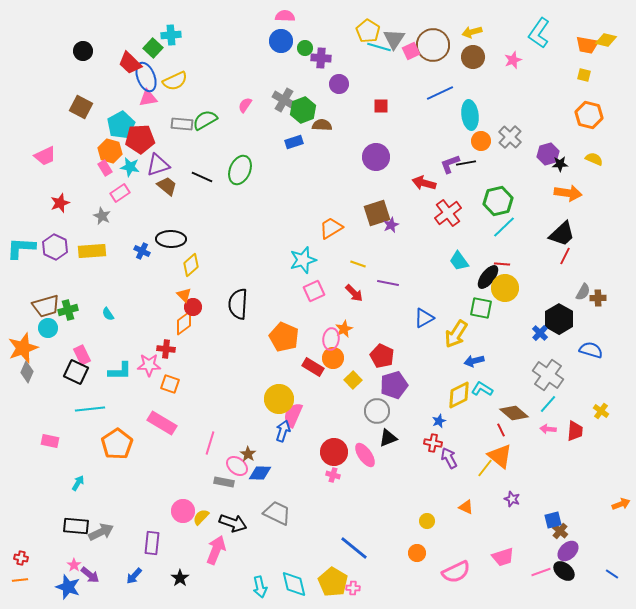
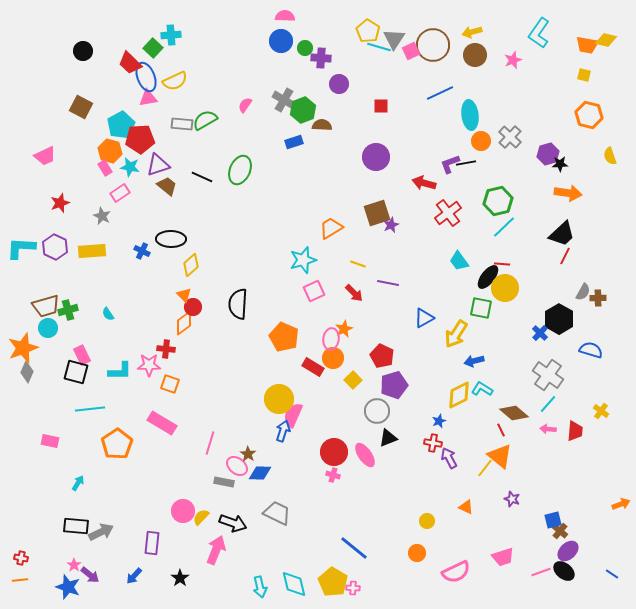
brown circle at (473, 57): moved 2 px right, 2 px up
yellow semicircle at (594, 159): moved 16 px right, 3 px up; rotated 132 degrees counterclockwise
black square at (76, 372): rotated 10 degrees counterclockwise
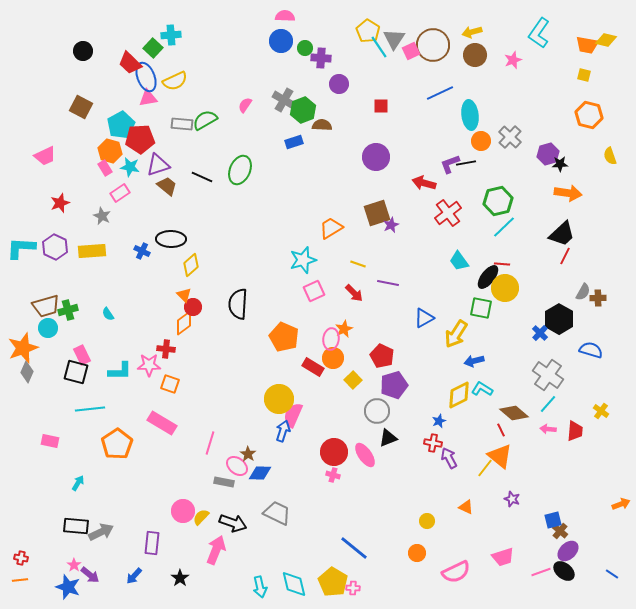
cyan line at (379, 47): rotated 40 degrees clockwise
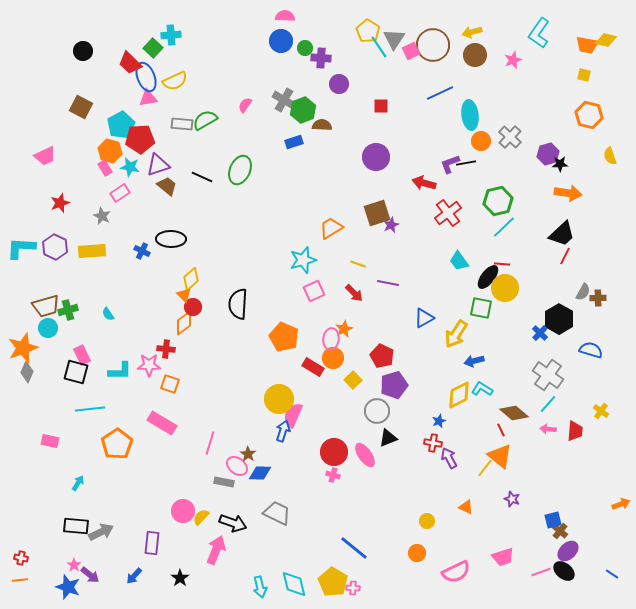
yellow diamond at (191, 265): moved 14 px down
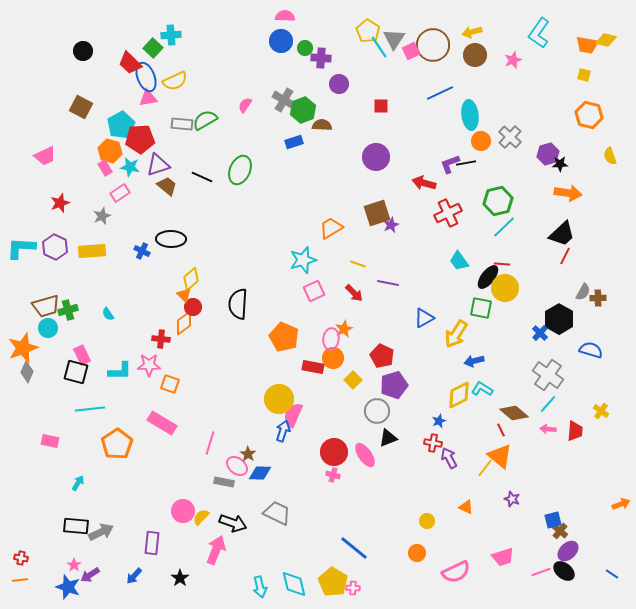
red cross at (448, 213): rotated 12 degrees clockwise
gray star at (102, 216): rotated 24 degrees clockwise
red cross at (166, 349): moved 5 px left, 10 px up
red rectangle at (313, 367): rotated 20 degrees counterclockwise
purple arrow at (90, 575): rotated 108 degrees clockwise
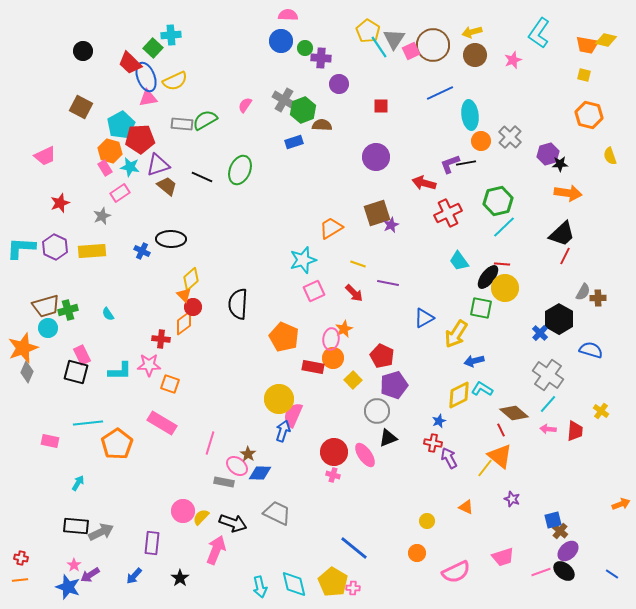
pink semicircle at (285, 16): moved 3 px right, 1 px up
cyan line at (90, 409): moved 2 px left, 14 px down
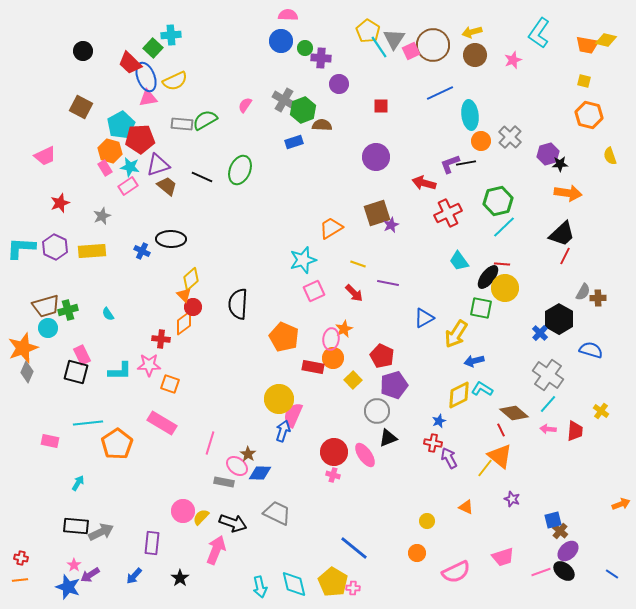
yellow square at (584, 75): moved 6 px down
pink rectangle at (120, 193): moved 8 px right, 7 px up
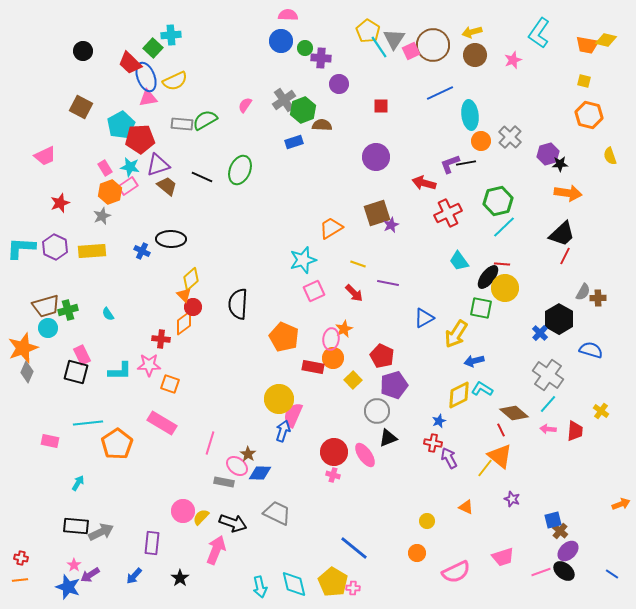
gray cross at (284, 100): rotated 25 degrees clockwise
orange hexagon at (110, 151): moved 41 px down; rotated 25 degrees clockwise
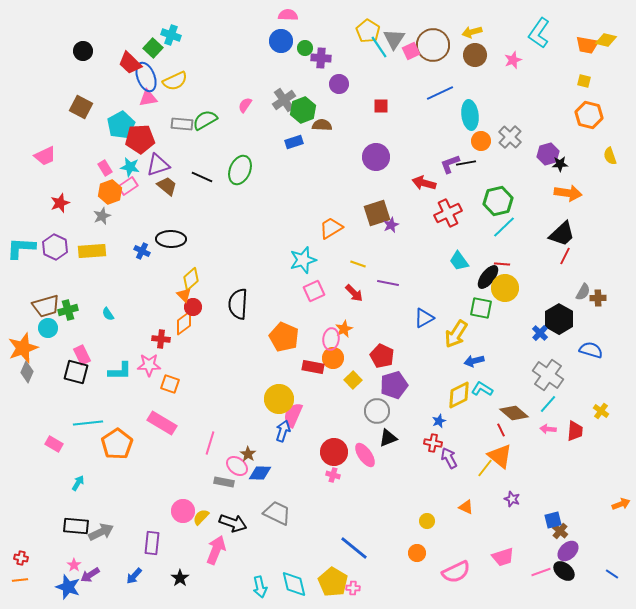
cyan cross at (171, 35): rotated 24 degrees clockwise
pink rectangle at (50, 441): moved 4 px right, 3 px down; rotated 18 degrees clockwise
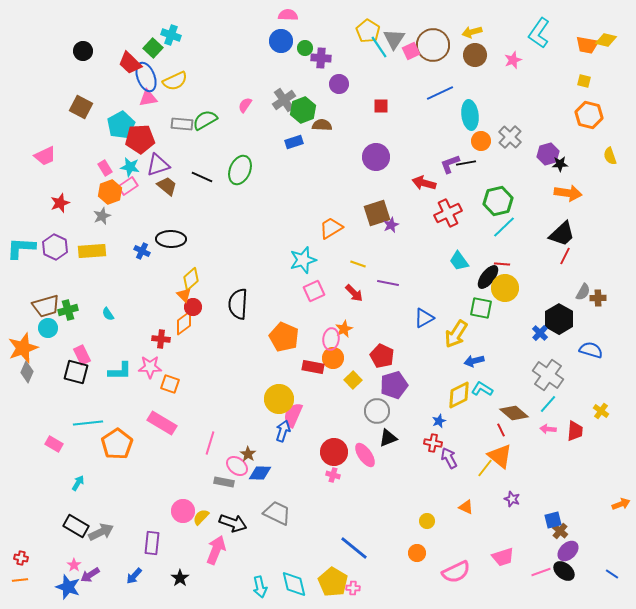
pink star at (149, 365): moved 1 px right, 2 px down
black rectangle at (76, 526): rotated 25 degrees clockwise
